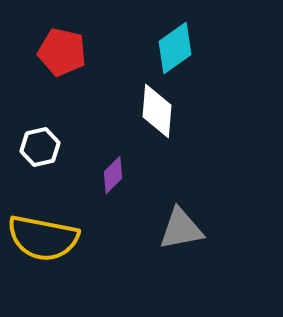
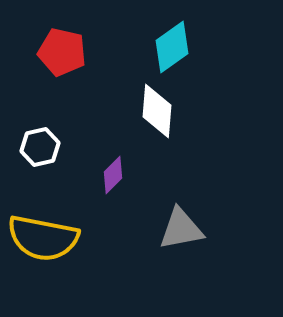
cyan diamond: moved 3 px left, 1 px up
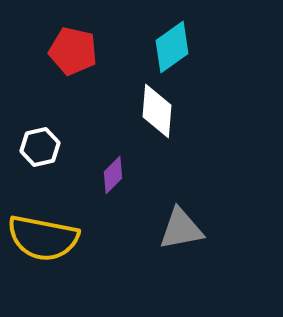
red pentagon: moved 11 px right, 1 px up
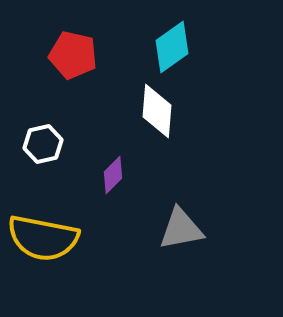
red pentagon: moved 4 px down
white hexagon: moved 3 px right, 3 px up
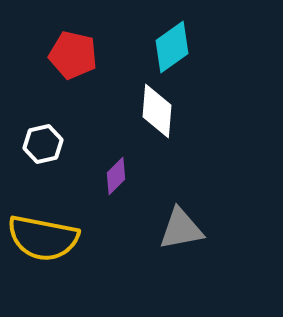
purple diamond: moved 3 px right, 1 px down
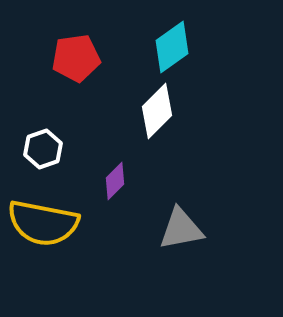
red pentagon: moved 3 px right, 3 px down; rotated 21 degrees counterclockwise
white diamond: rotated 40 degrees clockwise
white hexagon: moved 5 px down; rotated 6 degrees counterclockwise
purple diamond: moved 1 px left, 5 px down
yellow semicircle: moved 15 px up
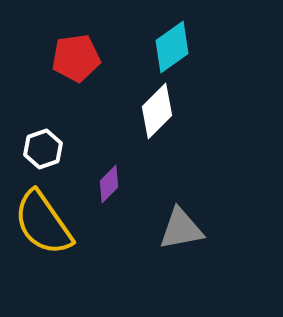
purple diamond: moved 6 px left, 3 px down
yellow semicircle: rotated 44 degrees clockwise
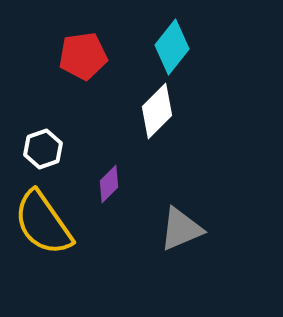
cyan diamond: rotated 16 degrees counterclockwise
red pentagon: moved 7 px right, 2 px up
gray triangle: rotated 12 degrees counterclockwise
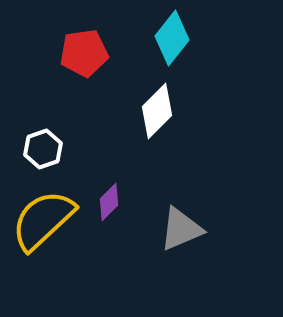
cyan diamond: moved 9 px up
red pentagon: moved 1 px right, 3 px up
purple diamond: moved 18 px down
yellow semicircle: moved 3 px up; rotated 82 degrees clockwise
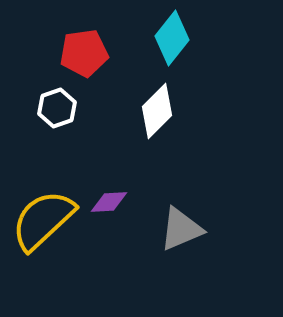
white hexagon: moved 14 px right, 41 px up
purple diamond: rotated 42 degrees clockwise
